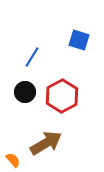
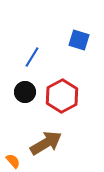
orange semicircle: moved 1 px down
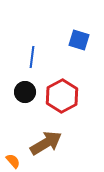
blue line: rotated 25 degrees counterclockwise
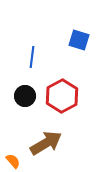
black circle: moved 4 px down
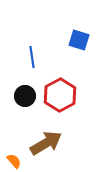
blue line: rotated 15 degrees counterclockwise
red hexagon: moved 2 px left, 1 px up
orange semicircle: moved 1 px right
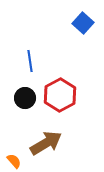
blue square: moved 4 px right, 17 px up; rotated 25 degrees clockwise
blue line: moved 2 px left, 4 px down
black circle: moved 2 px down
